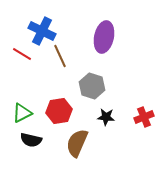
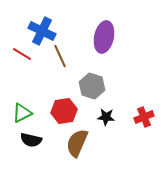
red hexagon: moved 5 px right
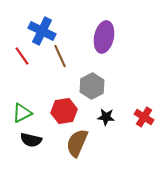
red line: moved 2 px down; rotated 24 degrees clockwise
gray hexagon: rotated 15 degrees clockwise
red cross: rotated 36 degrees counterclockwise
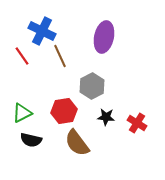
red cross: moved 7 px left, 6 px down
brown semicircle: rotated 60 degrees counterclockwise
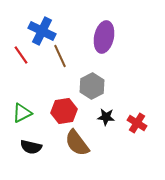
red line: moved 1 px left, 1 px up
black semicircle: moved 7 px down
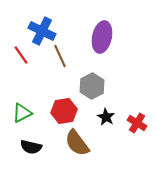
purple ellipse: moved 2 px left
black star: rotated 24 degrees clockwise
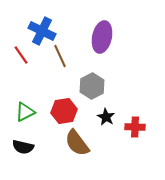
green triangle: moved 3 px right, 1 px up
red cross: moved 2 px left, 4 px down; rotated 30 degrees counterclockwise
black semicircle: moved 8 px left
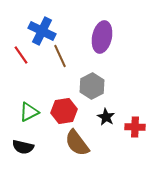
green triangle: moved 4 px right
